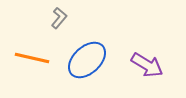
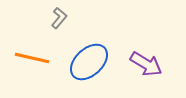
blue ellipse: moved 2 px right, 2 px down
purple arrow: moved 1 px left, 1 px up
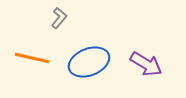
blue ellipse: rotated 21 degrees clockwise
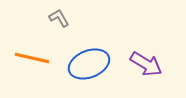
gray L-shape: rotated 70 degrees counterclockwise
blue ellipse: moved 2 px down
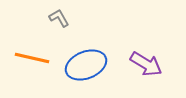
blue ellipse: moved 3 px left, 1 px down
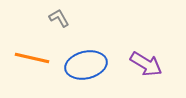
blue ellipse: rotated 9 degrees clockwise
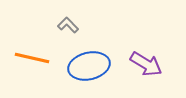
gray L-shape: moved 9 px right, 7 px down; rotated 15 degrees counterclockwise
blue ellipse: moved 3 px right, 1 px down
